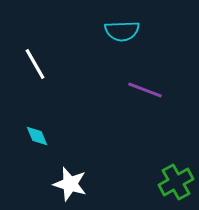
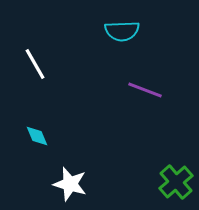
green cross: rotated 12 degrees counterclockwise
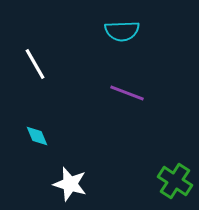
purple line: moved 18 px left, 3 px down
green cross: moved 1 px left, 1 px up; rotated 16 degrees counterclockwise
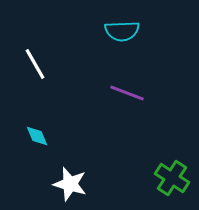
green cross: moved 3 px left, 3 px up
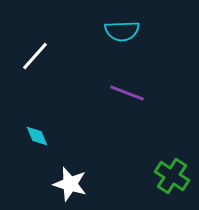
white line: moved 8 px up; rotated 72 degrees clockwise
green cross: moved 2 px up
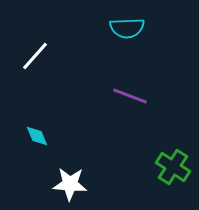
cyan semicircle: moved 5 px right, 3 px up
purple line: moved 3 px right, 3 px down
green cross: moved 1 px right, 9 px up
white star: rotated 12 degrees counterclockwise
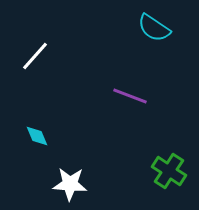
cyan semicircle: moved 27 px right; rotated 36 degrees clockwise
green cross: moved 4 px left, 4 px down
